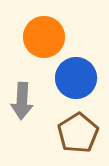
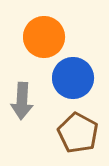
blue circle: moved 3 px left
brown pentagon: rotated 12 degrees counterclockwise
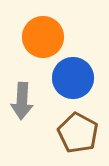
orange circle: moved 1 px left
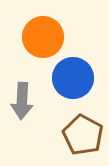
brown pentagon: moved 5 px right, 2 px down
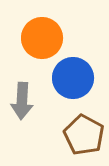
orange circle: moved 1 px left, 1 px down
brown pentagon: moved 1 px right
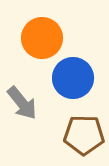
gray arrow: moved 2 px down; rotated 42 degrees counterclockwise
brown pentagon: rotated 27 degrees counterclockwise
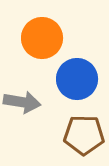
blue circle: moved 4 px right, 1 px down
gray arrow: moved 1 px up; rotated 42 degrees counterclockwise
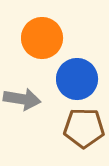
gray arrow: moved 3 px up
brown pentagon: moved 7 px up
